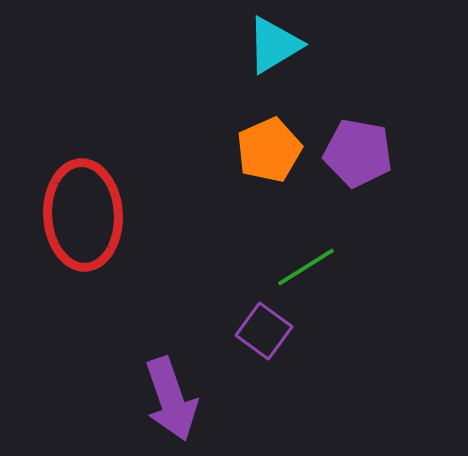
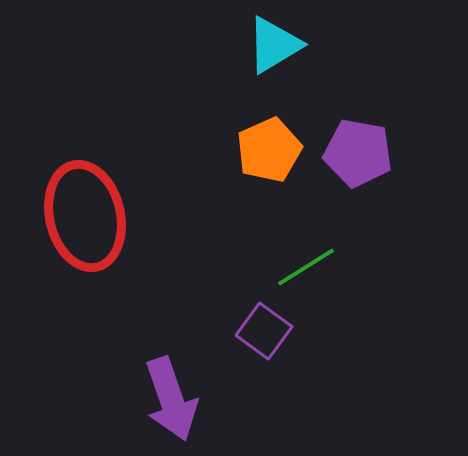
red ellipse: moved 2 px right, 1 px down; rotated 10 degrees counterclockwise
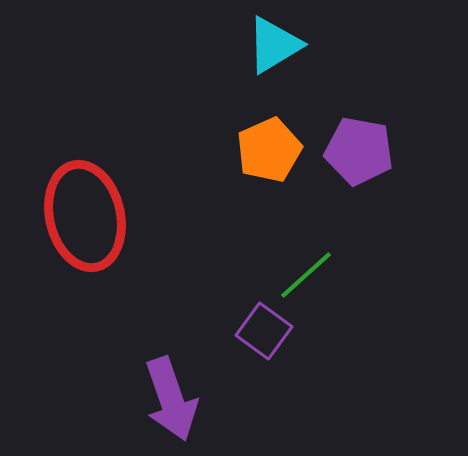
purple pentagon: moved 1 px right, 2 px up
green line: moved 8 px down; rotated 10 degrees counterclockwise
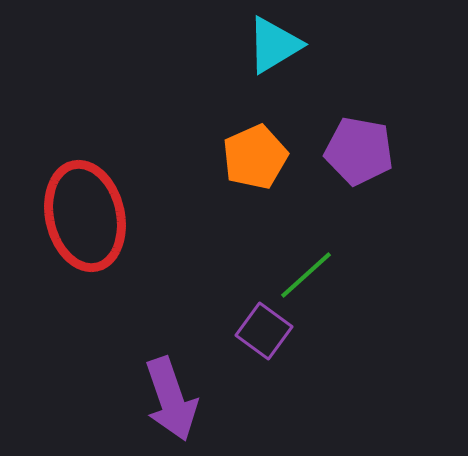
orange pentagon: moved 14 px left, 7 px down
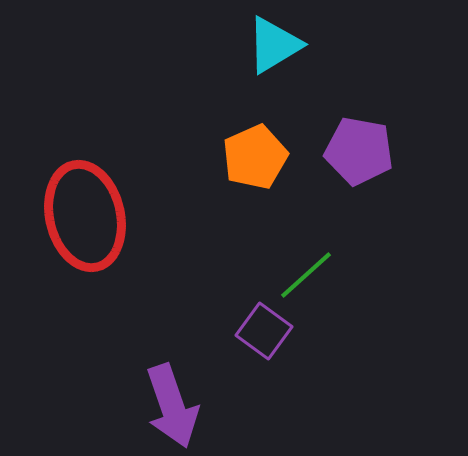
purple arrow: moved 1 px right, 7 px down
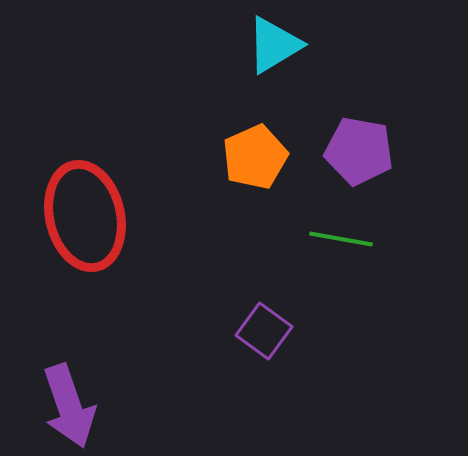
green line: moved 35 px right, 36 px up; rotated 52 degrees clockwise
purple arrow: moved 103 px left
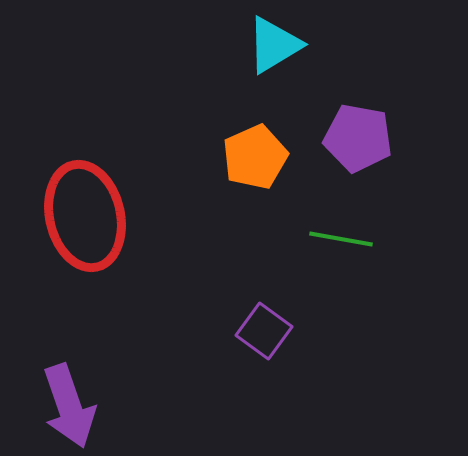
purple pentagon: moved 1 px left, 13 px up
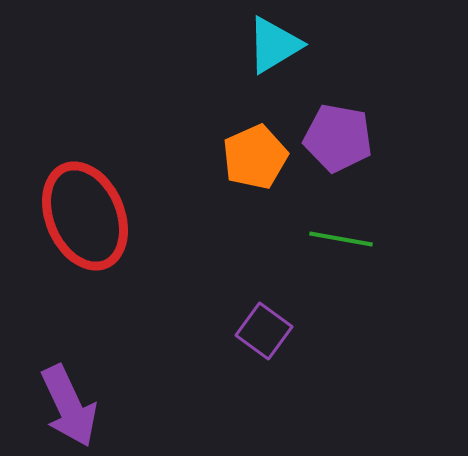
purple pentagon: moved 20 px left
red ellipse: rotated 10 degrees counterclockwise
purple arrow: rotated 6 degrees counterclockwise
